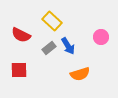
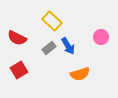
red semicircle: moved 4 px left, 3 px down
red square: rotated 30 degrees counterclockwise
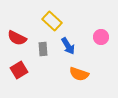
gray rectangle: moved 6 px left, 1 px down; rotated 56 degrees counterclockwise
orange semicircle: moved 1 px left; rotated 36 degrees clockwise
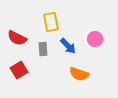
yellow rectangle: moved 1 px left, 1 px down; rotated 36 degrees clockwise
pink circle: moved 6 px left, 2 px down
blue arrow: rotated 12 degrees counterclockwise
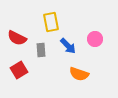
gray rectangle: moved 2 px left, 1 px down
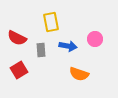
blue arrow: rotated 36 degrees counterclockwise
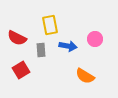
yellow rectangle: moved 1 px left, 3 px down
red square: moved 2 px right
orange semicircle: moved 6 px right, 2 px down; rotated 12 degrees clockwise
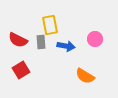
red semicircle: moved 1 px right, 2 px down
blue arrow: moved 2 px left
gray rectangle: moved 8 px up
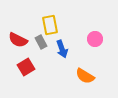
gray rectangle: rotated 24 degrees counterclockwise
blue arrow: moved 4 px left, 3 px down; rotated 60 degrees clockwise
red square: moved 5 px right, 3 px up
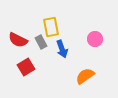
yellow rectangle: moved 1 px right, 2 px down
orange semicircle: rotated 114 degrees clockwise
